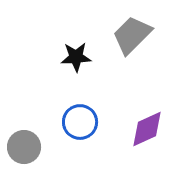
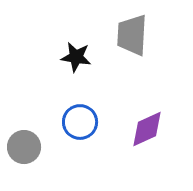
gray trapezoid: rotated 42 degrees counterclockwise
black star: rotated 12 degrees clockwise
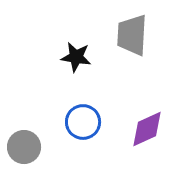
blue circle: moved 3 px right
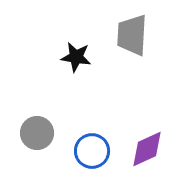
blue circle: moved 9 px right, 29 px down
purple diamond: moved 20 px down
gray circle: moved 13 px right, 14 px up
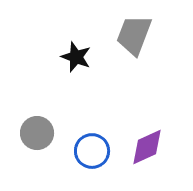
gray trapezoid: moved 2 px right; rotated 18 degrees clockwise
black star: rotated 12 degrees clockwise
purple diamond: moved 2 px up
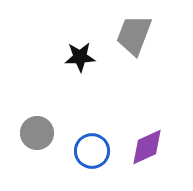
black star: moved 4 px right; rotated 24 degrees counterclockwise
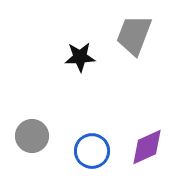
gray circle: moved 5 px left, 3 px down
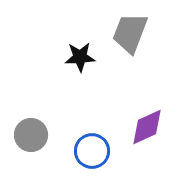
gray trapezoid: moved 4 px left, 2 px up
gray circle: moved 1 px left, 1 px up
purple diamond: moved 20 px up
